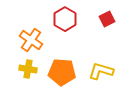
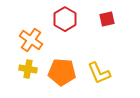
red square: rotated 14 degrees clockwise
yellow L-shape: moved 2 px left, 2 px down; rotated 130 degrees counterclockwise
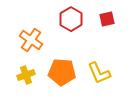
red hexagon: moved 6 px right
yellow cross: moved 2 px left, 6 px down; rotated 30 degrees counterclockwise
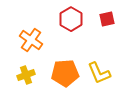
orange pentagon: moved 3 px right, 1 px down; rotated 8 degrees counterclockwise
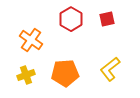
yellow L-shape: moved 11 px right, 4 px up; rotated 75 degrees clockwise
